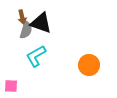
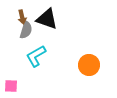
black triangle: moved 6 px right, 4 px up
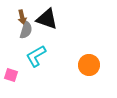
pink square: moved 11 px up; rotated 16 degrees clockwise
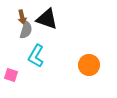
cyan L-shape: rotated 30 degrees counterclockwise
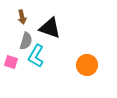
black triangle: moved 3 px right, 9 px down
gray semicircle: moved 11 px down
orange circle: moved 2 px left
pink square: moved 13 px up
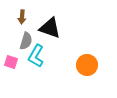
brown arrow: rotated 16 degrees clockwise
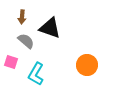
gray semicircle: rotated 66 degrees counterclockwise
cyan L-shape: moved 18 px down
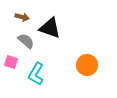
brown arrow: rotated 80 degrees counterclockwise
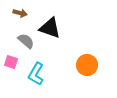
brown arrow: moved 2 px left, 4 px up
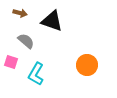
black triangle: moved 2 px right, 7 px up
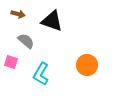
brown arrow: moved 2 px left, 1 px down
cyan L-shape: moved 5 px right
